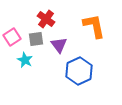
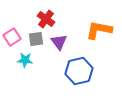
orange L-shape: moved 5 px right, 4 px down; rotated 68 degrees counterclockwise
purple triangle: moved 3 px up
cyan star: rotated 21 degrees counterclockwise
blue hexagon: rotated 12 degrees clockwise
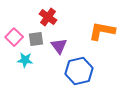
red cross: moved 2 px right, 2 px up
orange L-shape: moved 3 px right, 1 px down
pink square: moved 2 px right; rotated 12 degrees counterclockwise
purple triangle: moved 4 px down
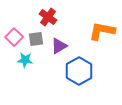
purple triangle: rotated 36 degrees clockwise
blue hexagon: rotated 16 degrees counterclockwise
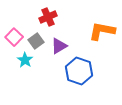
red cross: rotated 30 degrees clockwise
gray square: moved 2 px down; rotated 28 degrees counterclockwise
cyan star: rotated 28 degrees clockwise
blue hexagon: rotated 12 degrees counterclockwise
